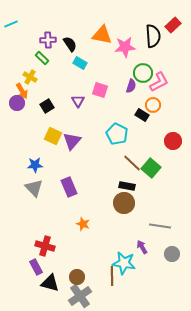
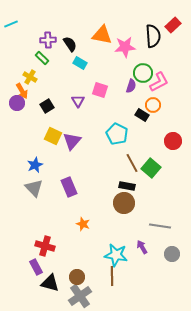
brown line at (132, 163): rotated 18 degrees clockwise
blue star at (35, 165): rotated 21 degrees counterclockwise
cyan star at (124, 263): moved 8 px left, 8 px up
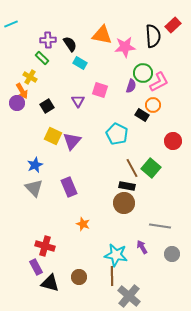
brown line at (132, 163): moved 5 px down
brown circle at (77, 277): moved 2 px right
gray cross at (80, 296): moved 49 px right; rotated 15 degrees counterclockwise
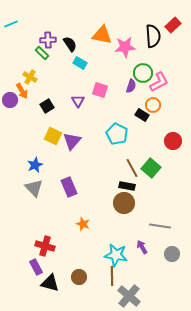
green rectangle at (42, 58): moved 5 px up
purple circle at (17, 103): moved 7 px left, 3 px up
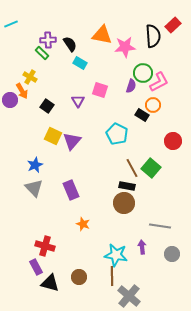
black square at (47, 106): rotated 24 degrees counterclockwise
purple rectangle at (69, 187): moved 2 px right, 3 px down
purple arrow at (142, 247): rotated 24 degrees clockwise
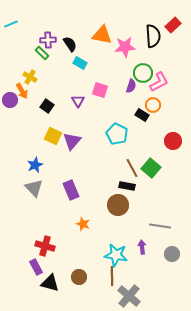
brown circle at (124, 203): moved 6 px left, 2 px down
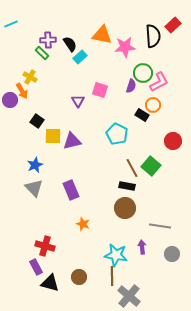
cyan rectangle at (80, 63): moved 6 px up; rotated 72 degrees counterclockwise
black square at (47, 106): moved 10 px left, 15 px down
yellow square at (53, 136): rotated 24 degrees counterclockwise
purple triangle at (72, 141): rotated 36 degrees clockwise
green square at (151, 168): moved 2 px up
brown circle at (118, 205): moved 7 px right, 3 px down
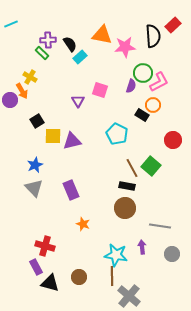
black square at (37, 121): rotated 24 degrees clockwise
red circle at (173, 141): moved 1 px up
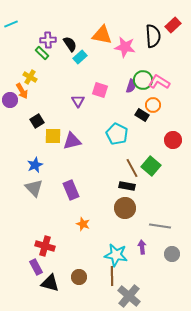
pink star at (125, 47): rotated 15 degrees clockwise
green circle at (143, 73): moved 7 px down
pink L-shape at (159, 82): rotated 120 degrees counterclockwise
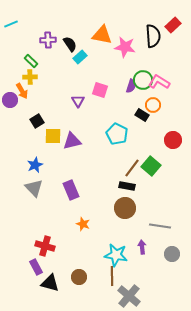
green rectangle at (42, 53): moved 11 px left, 8 px down
yellow cross at (30, 77): rotated 32 degrees counterclockwise
brown line at (132, 168): rotated 66 degrees clockwise
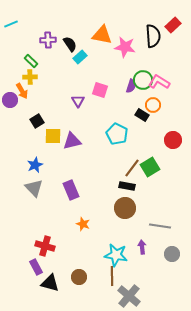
green square at (151, 166): moved 1 px left, 1 px down; rotated 18 degrees clockwise
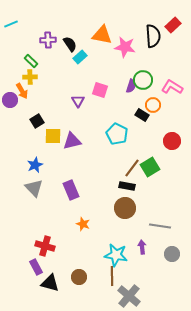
pink L-shape at (159, 82): moved 13 px right, 5 px down
red circle at (173, 140): moved 1 px left, 1 px down
